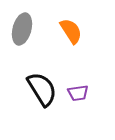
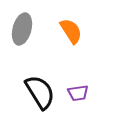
black semicircle: moved 2 px left, 3 px down
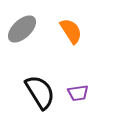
gray ellipse: rotated 32 degrees clockwise
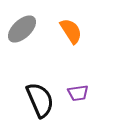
black semicircle: moved 8 px down; rotated 9 degrees clockwise
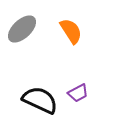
purple trapezoid: rotated 20 degrees counterclockwise
black semicircle: rotated 42 degrees counterclockwise
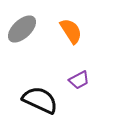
purple trapezoid: moved 1 px right, 13 px up
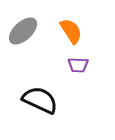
gray ellipse: moved 1 px right, 2 px down
purple trapezoid: moved 1 px left, 15 px up; rotated 30 degrees clockwise
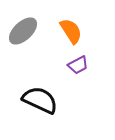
purple trapezoid: rotated 30 degrees counterclockwise
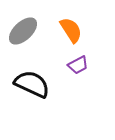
orange semicircle: moved 1 px up
black semicircle: moved 8 px left, 16 px up
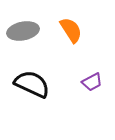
gray ellipse: rotated 32 degrees clockwise
purple trapezoid: moved 14 px right, 17 px down
